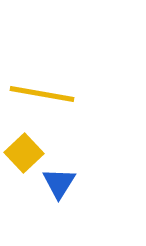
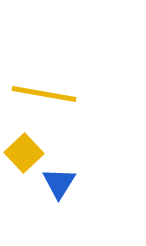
yellow line: moved 2 px right
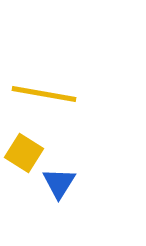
yellow square: rotated 15 degrees counterclockwise
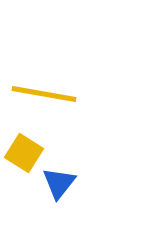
blue triangle: rotated 6 degrees clockwise
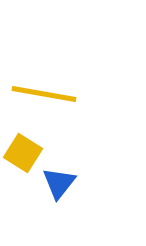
yellow square: moved 1 px left
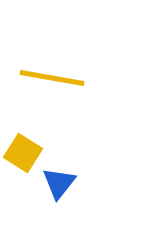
yellow line: moved 8 px right, 16 px up
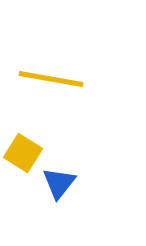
yellow line: moved 1 px left, 1 px down
